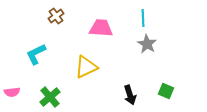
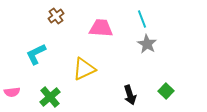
cyan line: moved 1 px left, 1 px down; rotated 18 degrees counterclockwise
yellow triangle: moved 2 px left, 2 px down
green square: rotated 21 degrees clockwise
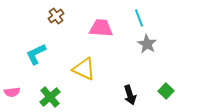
cyan line: moved 3 px left, 1 px up
yellow triangle: rotated 50 degrees clockwise
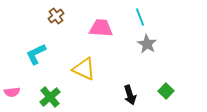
cyan line: moved 1 px right, 1 px up
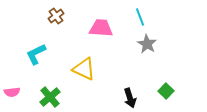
black arrow: moved 3 px down
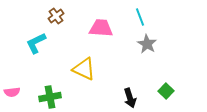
cyan L-shape: moved 11 px up
green cross: rotated 30 degrees clockwise
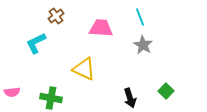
gray star: moved 4 px left, 1 px down
green cross: moved 1 px right, 1 px down; rotated 20 degrees clockwise
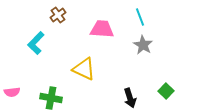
brown cross: moved 2 px right, 1 px up
pink trapezoid: moved 1 px right, 1 px down
cyan L-shape: rotated 20 degrees counterclockwise
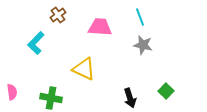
pink trapezoid: moved 2 px left, 2 px up
gray star: rotated 18 degrees counterclockwise
pink semicircle: rotated 91 degrees counterclockwise
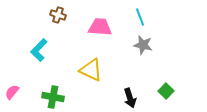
brown cross: rotated 35 degrees counterclockwise
cyan L-shape: moved 3 px right, 7 px down
yellow triangle: moved 7 px right, 1 px down
pink semicircle: rotated 133 degrees counterclockwise
green cross: moved 2 px right, 1 px up
